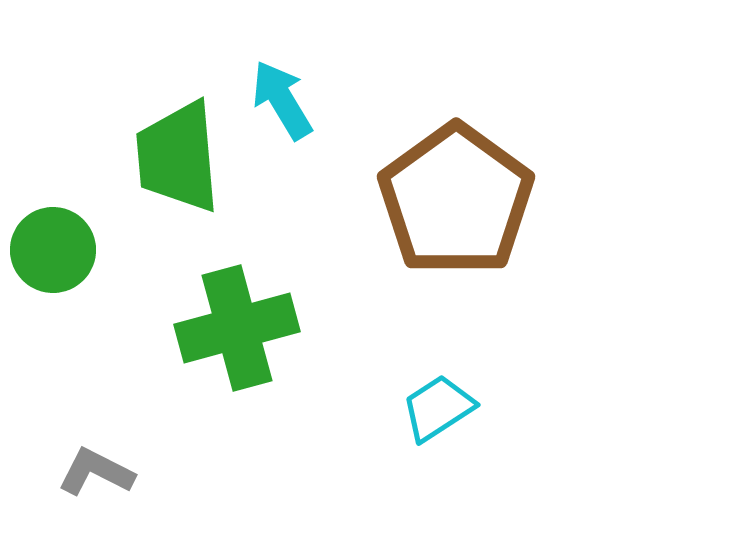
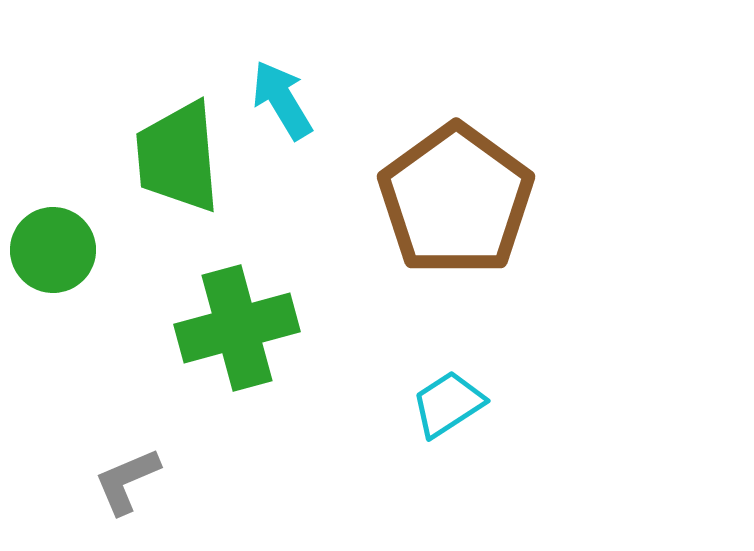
cyan trapezoid: moved 10 px right, 4 px up
gray L-shape: moved 31 px right, 9 px down; rotated 50 degrees counterclockwise
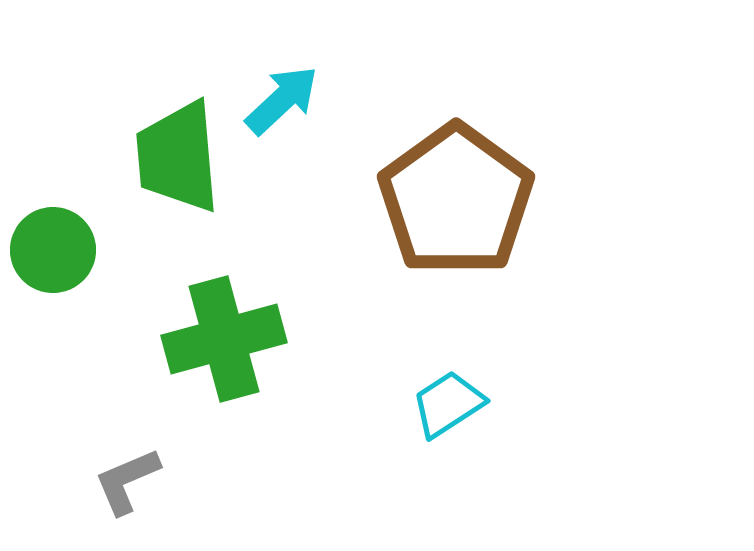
cyan arrow: rotated 78 degrees clockwise
green cross: moved 13 px left, 11 px down
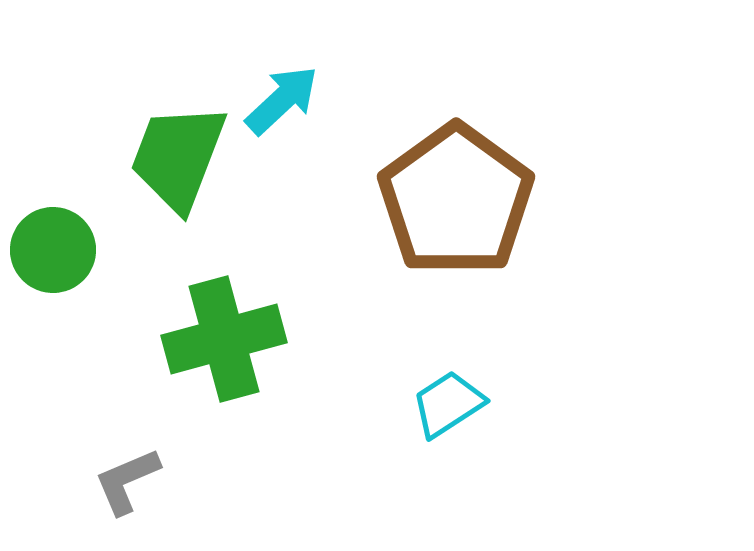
green trapezoid: rotated 26 degrees clockwise
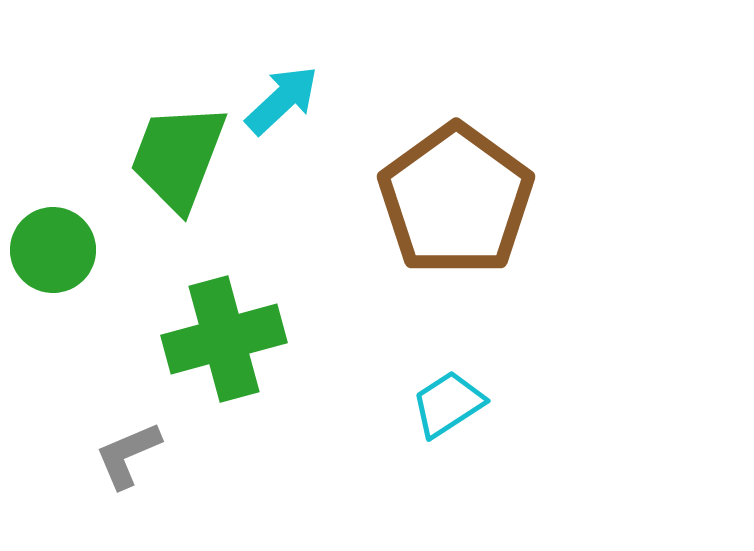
gray L-shape: moved 1 px right, 26 px up
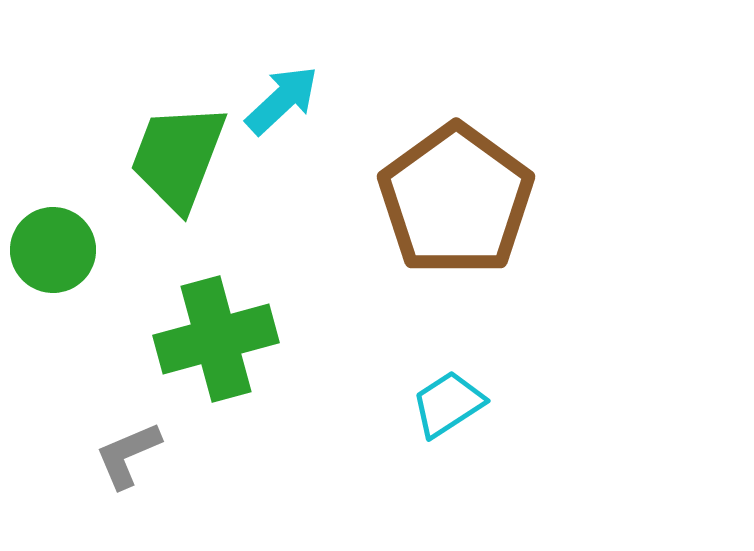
green cross: moved 8 px left
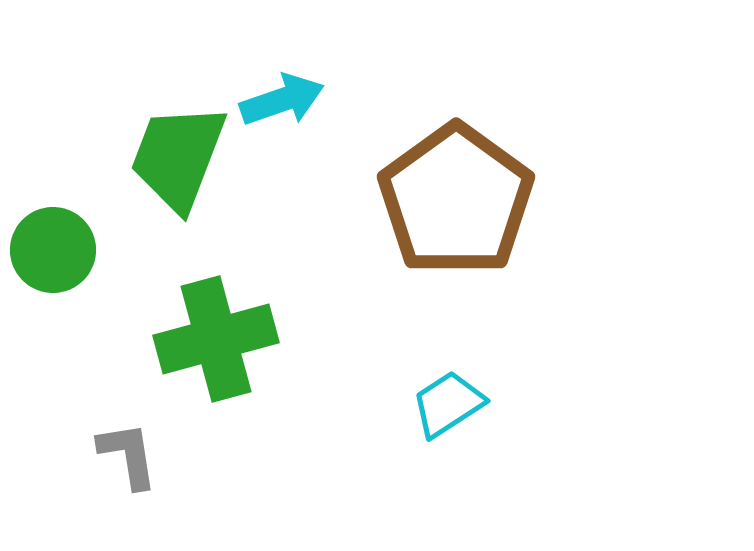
cyan arrow: rotated 24 degrees clockwise
gray L-shape: rotated 104 degrees clockwise
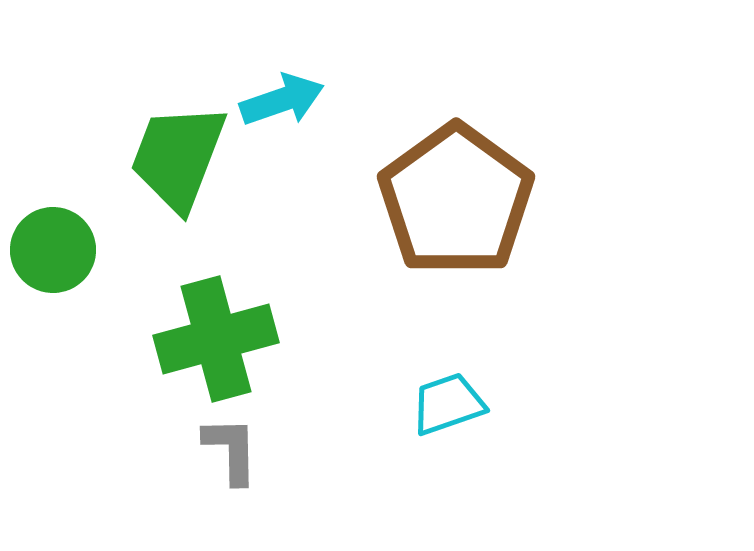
cyan trapezoid: rotated 14 degrees clockwise
gray L-shape: moved 103 px right, 5 px up; rotated 8 degrees clockwise
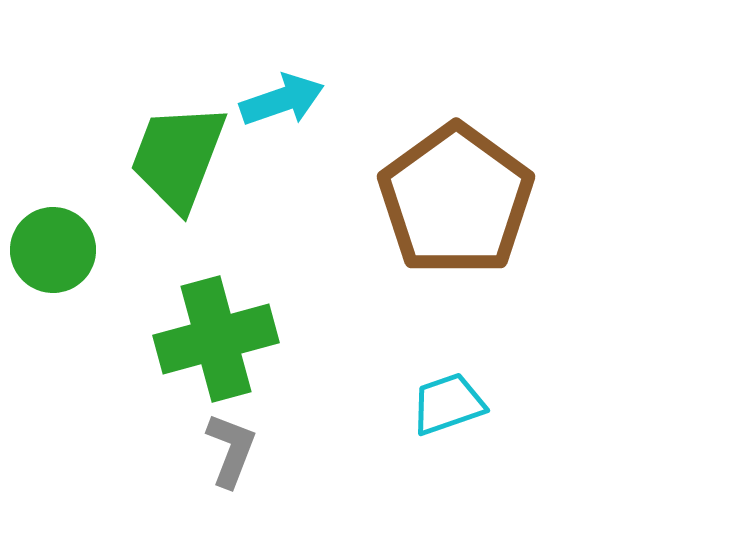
gray L-shape: rotated 22 degrees clockwise
